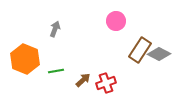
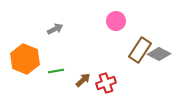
gray arrow: rotated 42 degrees clockwise
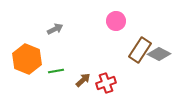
orange hexagon: moved 2 px right
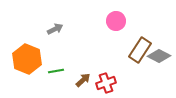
gray diamond: moved 2 px down
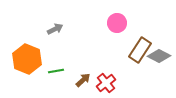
pink circle: moved 1 px right, 2 px down
red cross: rotated 18 degrees counterclockwise
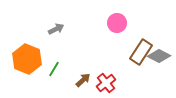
gray arrow: moved 1 px right
brown rectangle: moved 1 px right, 2 px down
green line: moved 2 px left, 2 px up; rotated 49 degrees counterclockwise
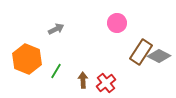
green line: moved 2 px right, 2 px down
brown arrow: rotated 49 degrees counterclockwise
